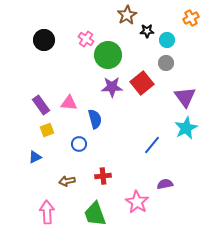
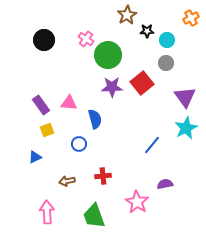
green trapezoid: moved 1 px left, 2 px down
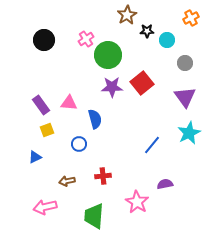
pink cross: rotated 21 degrees clockwise
gray circle: moved 19 px right
cyan star: moved 3 px right, 5 px down
pink arrow: moved 2 px left, 5 px up; rotated 100 degrees counterclockwise
green trapezoid: rotated 24 degrees clockwise
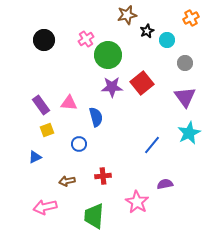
brown star: rotated 18 degrees clockwise
black star: rotated 24 degrees counterclockwise
blue semicircle: moved 1 px right, 2 px up
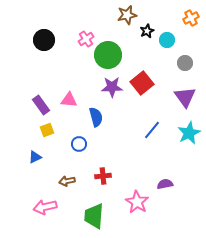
pink triangle: moved 3 px up
blue line: moved 15 px up
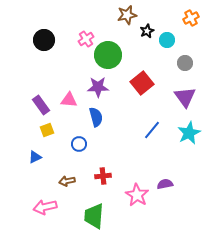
purple star: moved 14 px left
pink star: moved 7 px up
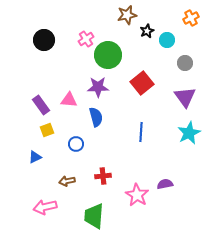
blue line: moved 11 px left, 2 px down; rotated 36 degrees counterclockwise
blue circle: moved 3 px left
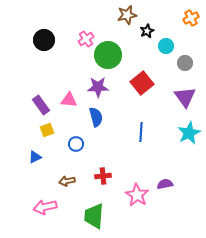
cyan circle: moved 1 px left, 6 px down
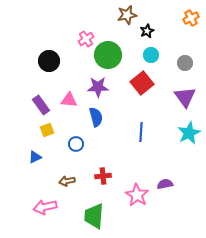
black circle: moved 5 px right, 21 px down
cyan circle: moved 15 px left, 9 px down
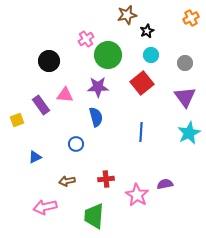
pink triangle: moved 4 px left, 5 px up
yellow square: moved 30 px left, 10 px up
red cross: moved 3 px right, 3 px down
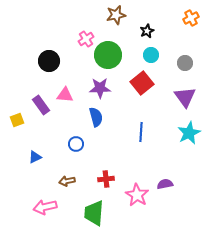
brown star: moved 11 px left
purple star: moved 2 px right, 1 px down
green trapezoid: moved 3 px up
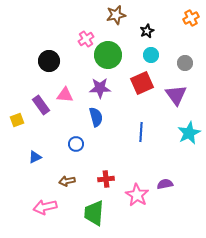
red square: rotated 15 degrees clockwise
purple triangle: moved 9 px left, 2 px up
